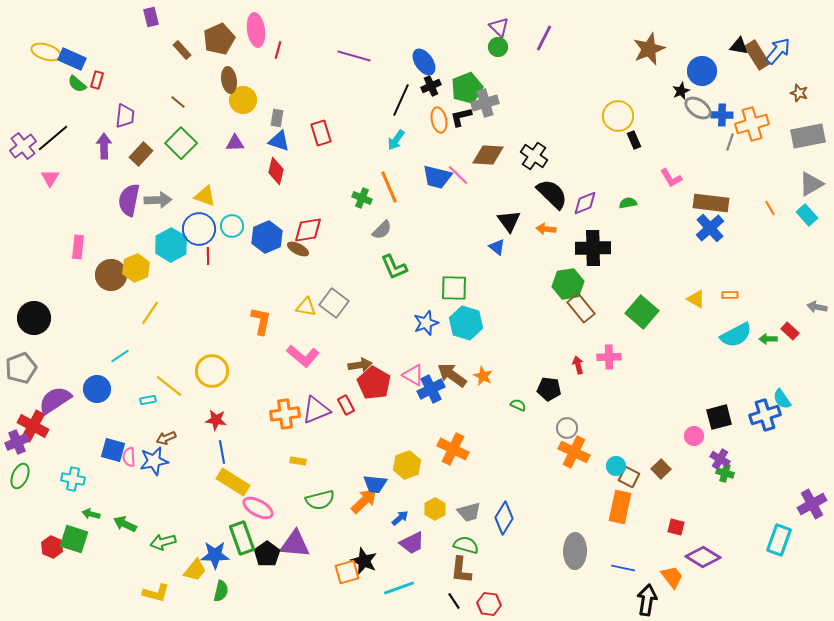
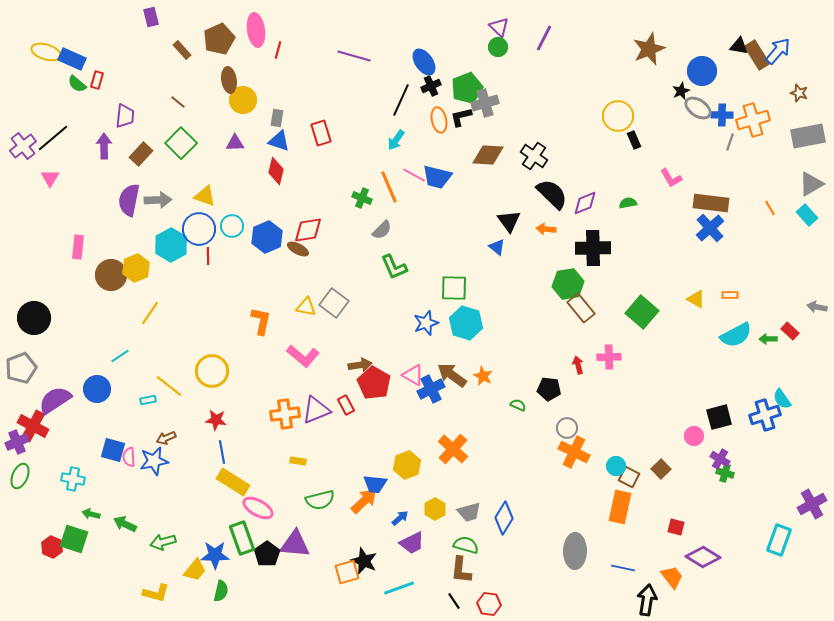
orange cross at (752, 124): moved 1 px right, 4 px up
pink line at (458, 175): moved 44 px left; rotated 15 degrees counterclockwise
orange cross at (453, 449): rotated 16 degrees clockwise
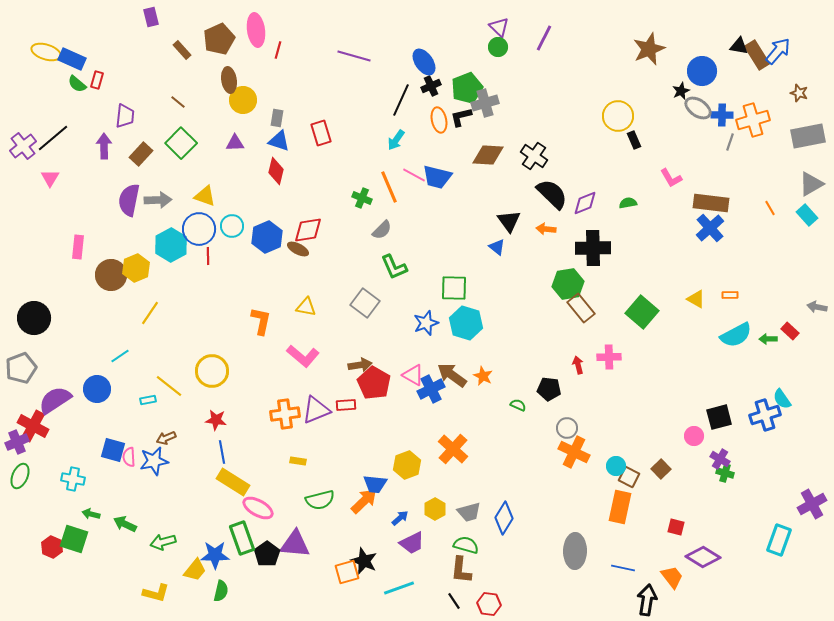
gray square at (334, 303): moved 31 px right
red rectangle at (346, 405): rotated 66 degrees counterclockwise
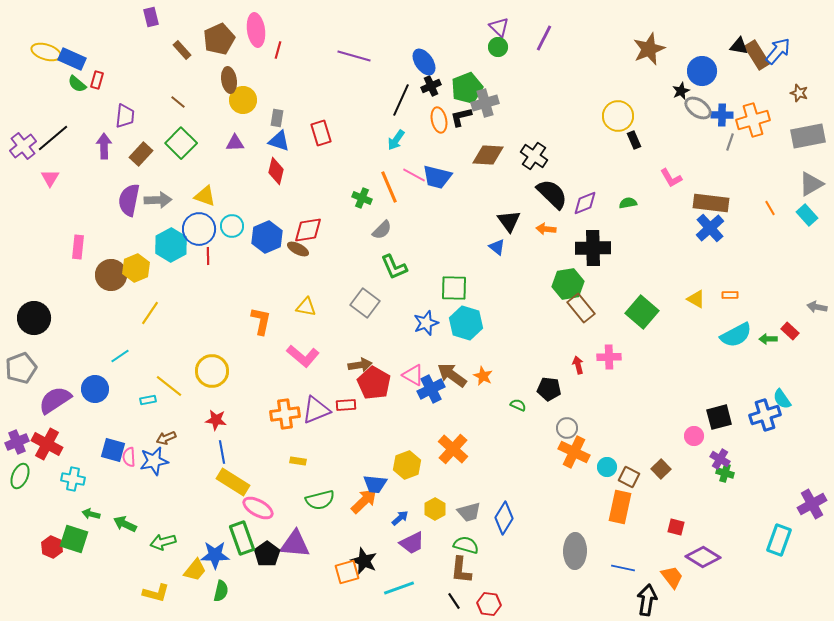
blue circle at (97, 389): moved 2 px left
red cross at (33, 426): moved 14 px right, 18 px down
cyan circle at (616, 466): moved 9 px left, 1 px down
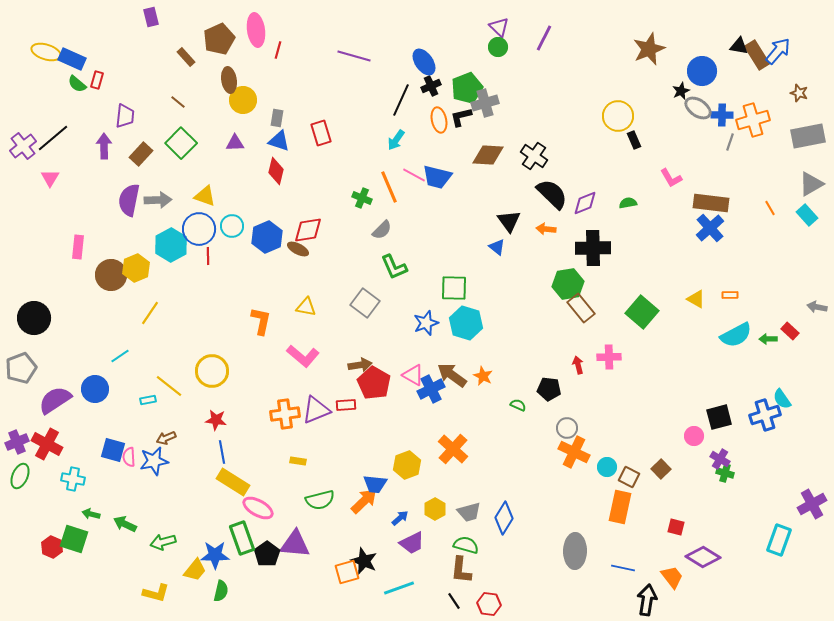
brown rectangle at (182, 50): moved 4 px right, 7 px down
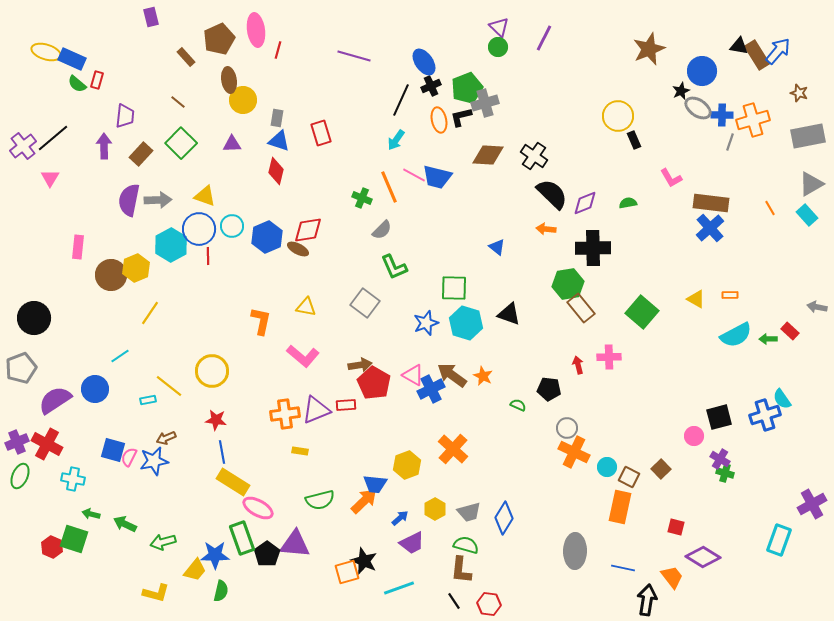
purple triangle at (235, 143): moved 3 px left, 1 px down
black triangle at (509, 221): moved 93 px down; rotated 35 degrees counterclockwise
pink semicircle at (129, 457): rotated 30 degrees clockwise
yellow rectangle at (298, 461): moved 2 px right, 10 px up
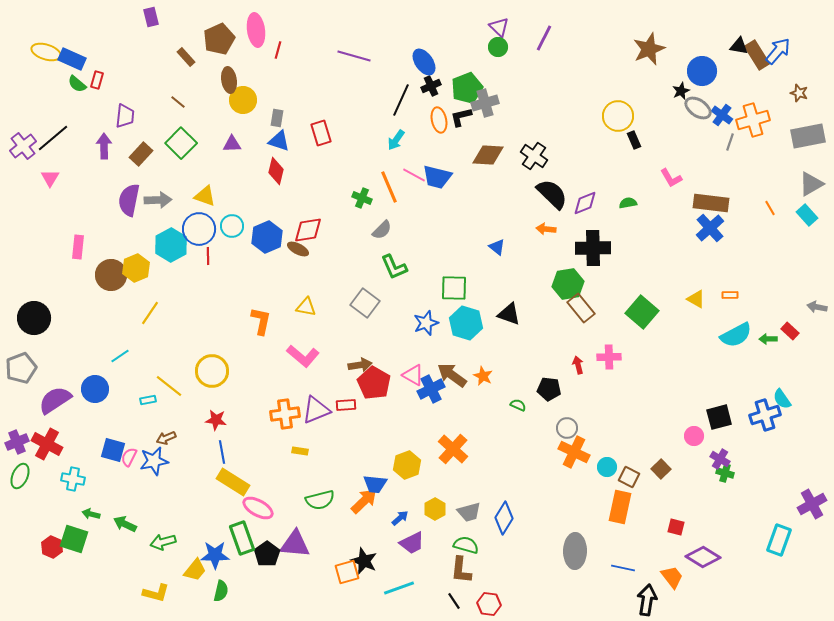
blue cross at (722, 115): rotated 35 degrees clockwise
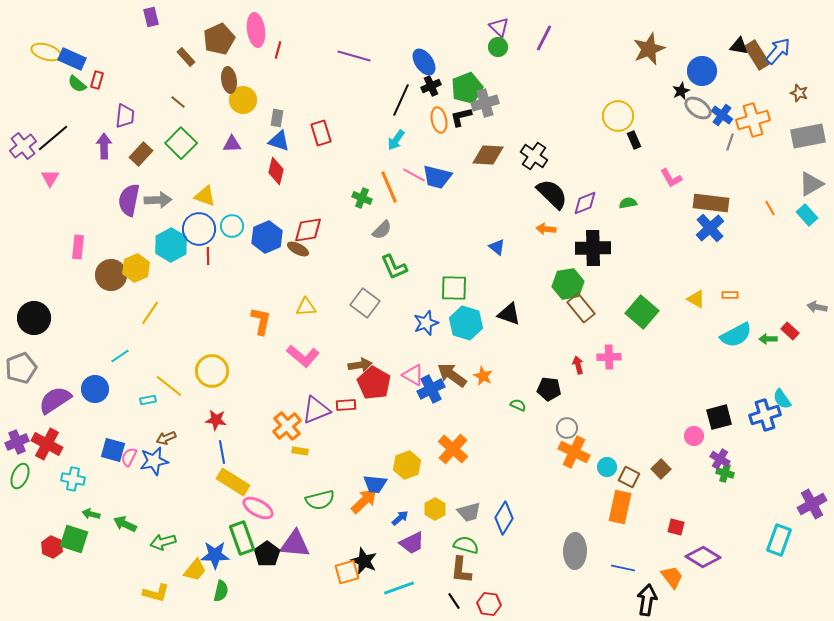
yellow triangle at (306, 307): rotated 15 degrees counterclockwise
orange cross at (285, 414): moved 2 px right, 12 px down; rotated 32 degrees counterclockwise
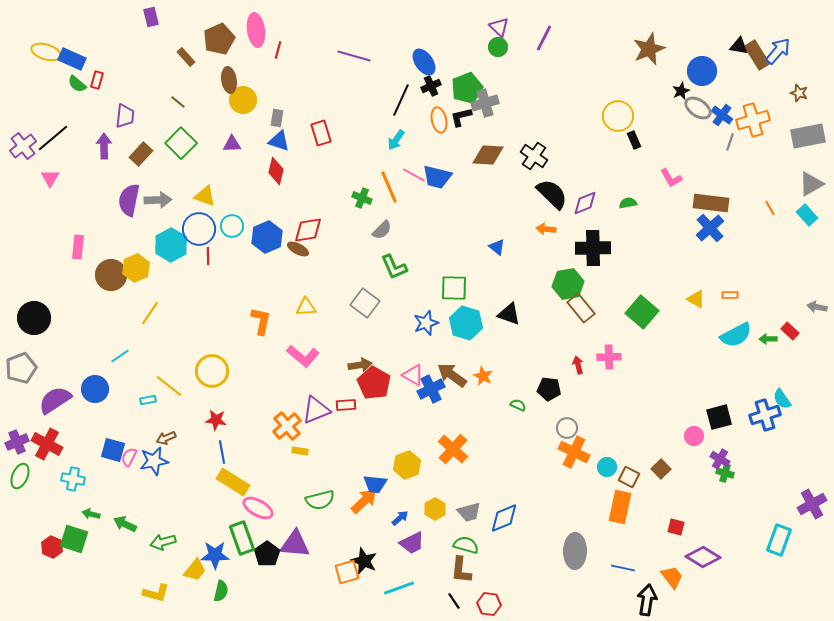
blue diamond at (504, 518): rotated 36 degrees clockwise
